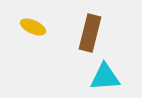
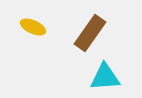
brown rectangle: rotated 21 degrees clockwise
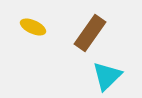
cyan triangle: moved 2 px right, 1 px up; rotated 40 degrees counterclockwise
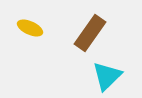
yellow ellipse: moved 3 px left, 1 px down
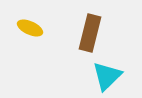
brown rectangle: rotated 21 degrees counterclockwise
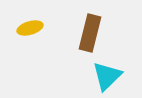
yellow ellipse: rotated 40 degrees counterclockwise
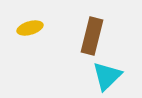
brown rectangle: moved 2 px right, 3 px down
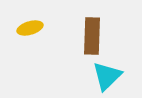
brown rectangle: rotated 12 degrees counterclockwise
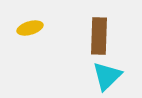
brown rectangle: moved 7 px right
